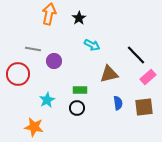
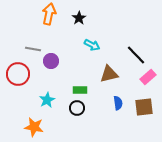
purple circle: moved 3 px left
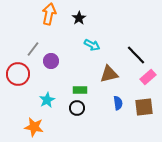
gray line: rotated 63 degrees counterclockwise
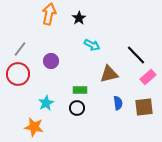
gray line: moved 13 px left
cyan star: moved 1 px left, 3 px down
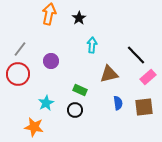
cyan arrow: rotated 112 degrees counterclockwise
green rectangle: rotated 24 degrees clockwise
black circle: moved 2 px left, 2 px down
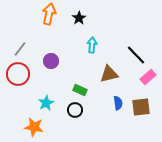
brown square: moved 3 px left
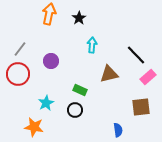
blue semicircle: moved 27 px down
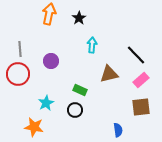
gray line: rotated 42 degrees counterclockwise
pink rectangle: moved 7 px left, 3 px down
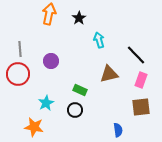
cyan arrow: moved 7 px right, 5 px up; rotated 21 degrees counterclockwise
pink rectangle: rotated 28 degrees counterclockwise
